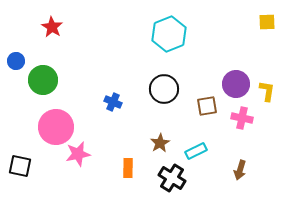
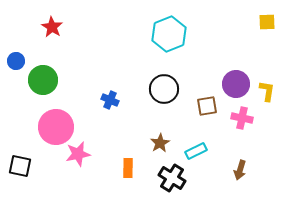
blue cross: moved 3 px left, 2 px up
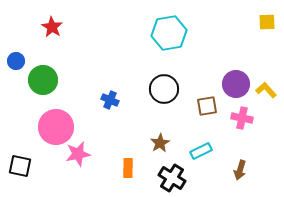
cyan hexagon: moved 1 px up; rotated 12 degrees clockwise
yellow L-shape: moved 1 px left, 1 px up; rotated 50 degrees counterclockwise
cyan rectangle: moved 5 px right
